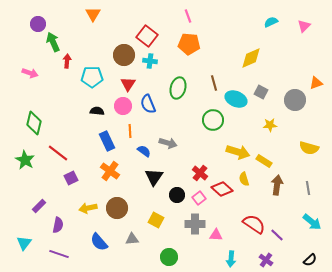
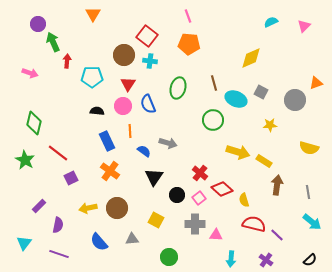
yellow semicircle at (244, 179): moved 21 px down
gray line at (308, 188): moved 4 px down
red semicircle at (254, 224): rotated 20 degrees counterclockwise
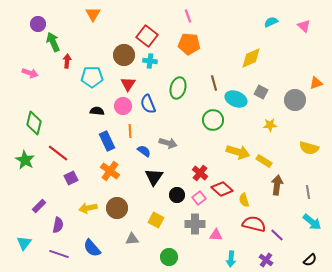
pink triangle at (304, 26): rotated 32 degrees counterclockwise
blue semicircle at (99, 242): moved 7 px left, 6 px down
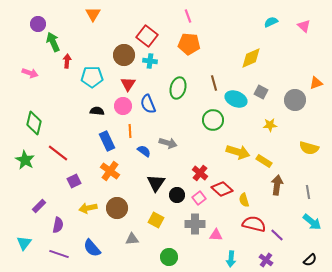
black triangle at (154, 177): moved 2 px right, 6 px down
purple square at (71, 178): moved 3 px right, 3 px down
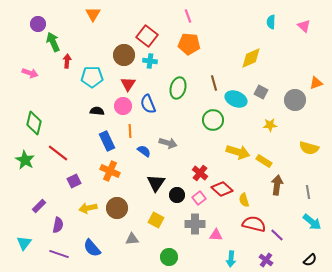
cyan semicircle at (271, 22): rotated 64 degrees counterclockwise
orange cross at (110, 171): rotated 12 degrees counterclockwise
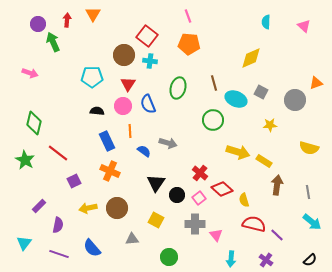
cyan semicircle at (271, 22): moved 5 px left
red arrow at (67, 61): moved 41 px up
pink triangle at (216, 235): rotated 48 degrees clockwise
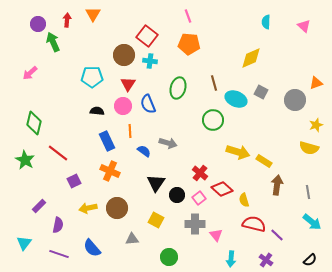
pink arrow at (30, 73): rotated 119 degrees clockwise
yellow star at (270, 125): moved 46 px right; rotated 16 degrees counterclockwise
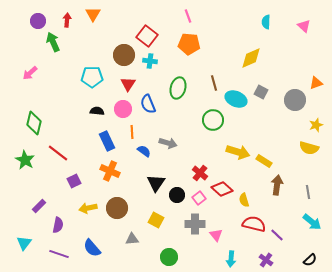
purple circle at (38, 24): moved 3 px up
pink circle at (123, 106): moved 3 px down
orange line at (130, 131): moved 2 px right, 1 px down
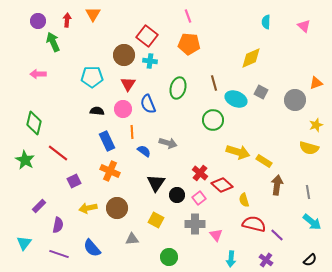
pink arrow at (30, 73): moved 8 px right, 1 px down; rotated 42 degrees clockwise
red diamond at (222, 189): moved 4 px up
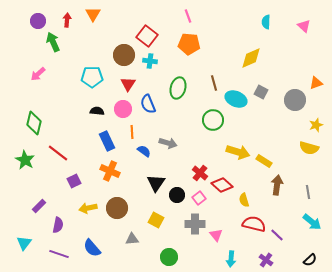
pink arrow at (38, 74): rotated 42 degrees counterclockwise
